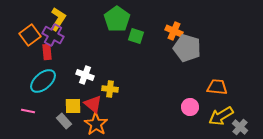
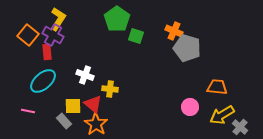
orange square: moved 2 px left; rotated 15 degrees counterclockwise
yellow arrow: moved 1 px right, 1 px up
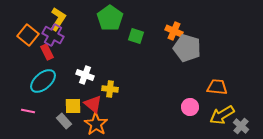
green pentagon: moved 7 px left, 1 px up
red rectangle: rotated 21 degrees counterclockwise
gray cross: moved 1 px right, 1 px up
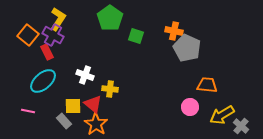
orange cross: rotated 12 degrees counterclockwise
gray pentagon: rotated 8 degrees clockwise
orange trapezoid: moved 10 px left, 2 px up
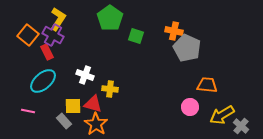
red triangle: rotated 24 degrees counterclockwise
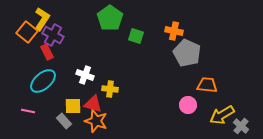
yellow L-shape: moved 16 px left
orange square: moved 1 px left, 3 px up
gray pentagon: moved 5 px down
pink circle: moved 2 px left, 2 px up
orange star: moved 3 px up; rotated 15 degrees counterclockwise
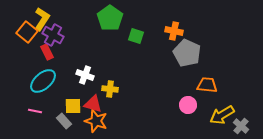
pink line: moved 7 px right
